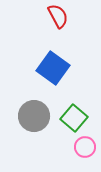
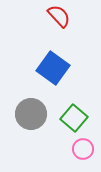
red semicircle: moved 1 px right; rotated 15 degrees counterclockwise
gray circle: moved 3 px left, 2 px up
pink circle: moved 2 px left, 2 px down
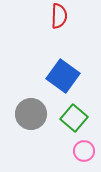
red semicircle: rotated 45 degrees clockwise
blue square: moved 10 px right, 8 px down
pink circle: moved 1 px right, 2 px down
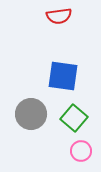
red semicircle: rotated 80 degrees clockwise
blue square: rotated 28 degrees counterclockwise
pink circle: moved 3 px left
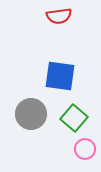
blue square: moved 3 px left
pink circle: moved 4 px right, 2 px up
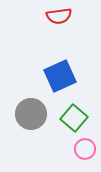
blue square: rotated 32 degrees counterclockwise
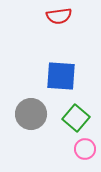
blue square: moved 1 px right; rotated 28 degrees clockwise
green square: moved 2 px right
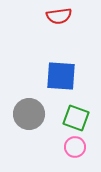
gray circle: moved 2 px left
green square: rotated 20 degrees counterclockwise
pink circle: moved 10 px left, 2 px up
